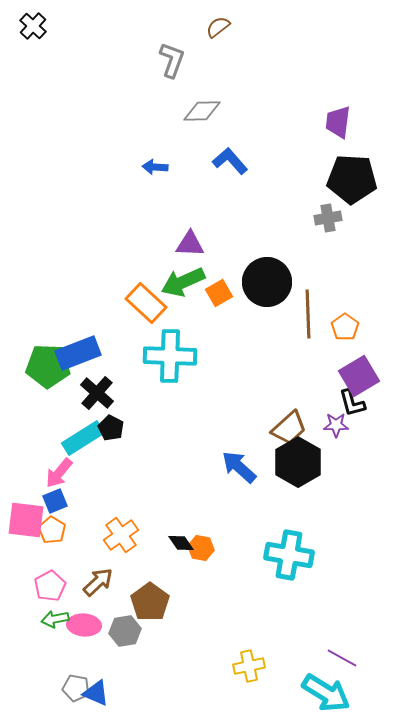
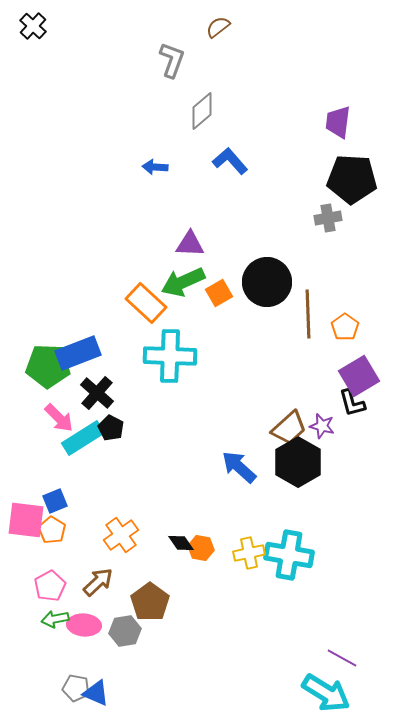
gray diamond at (202, 111): rotated 39 degrees counterclockwise
purple star at (336, 425): moved 14 px left, 1 px down; rotated 15 degrees clockwise
pink arrow at (59, 473): moved 55 px up; rotated 84 degrees counterclockwise
yellow cross at (249, 666): moved 113 px up
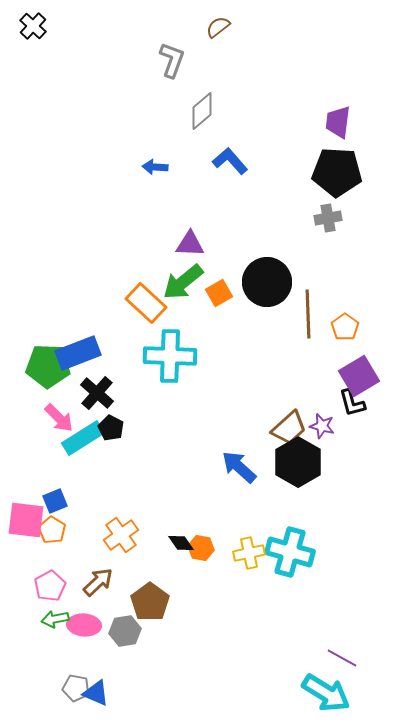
black pentagon at (352, 179): moved 15 px left, 7 px up
green arrow at (183, 282): rotated 15 degrees counterclockwise
cyan cross at (289, 555): moved 1 px right, 3 px up; rotated 6 degrees clockwise
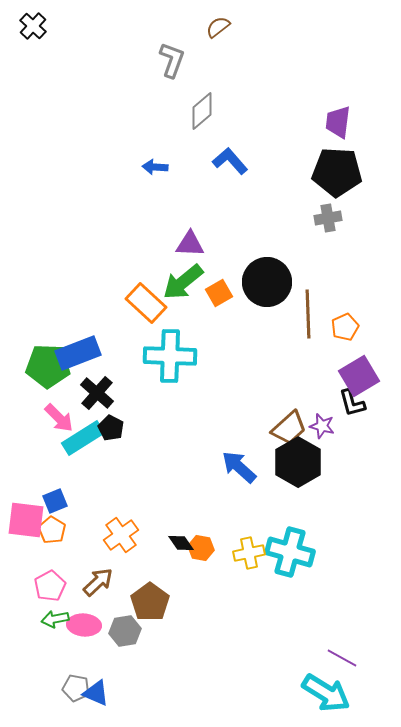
orange pentagon at (345, 327): rotated 12 degrees clockwise
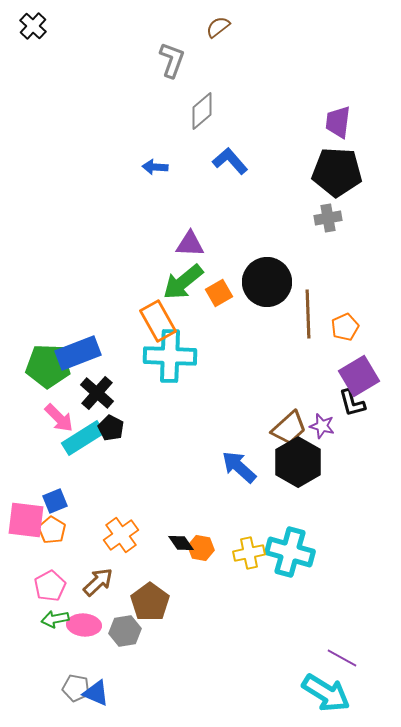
orange rectangle at (146, 303): moved 12 px right, 18 px down; rotated 18 degrees clockwise
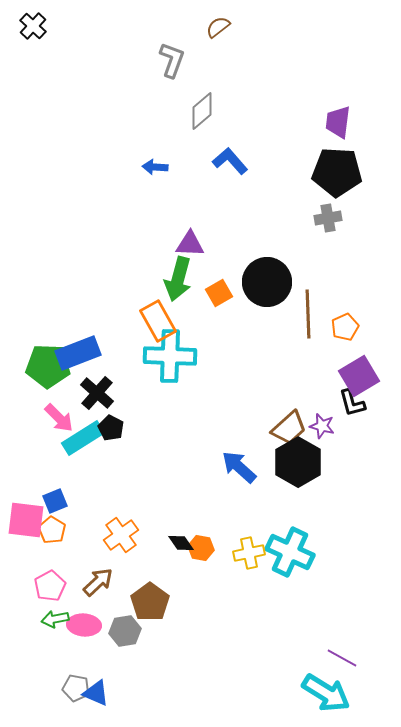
green arrow at (183, 282): moved 5 px left, 3 px up; rotated 36 degrees counterclockwise
cyan cross at (290, 552): rotated 9 degrees clockwise
